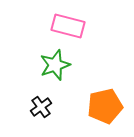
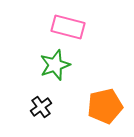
pink rectangle: moved 1 px down
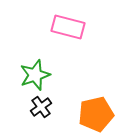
green star: moved 20 px left, 10 px down
orange pentagon: moved 9 px left, 8 px down
